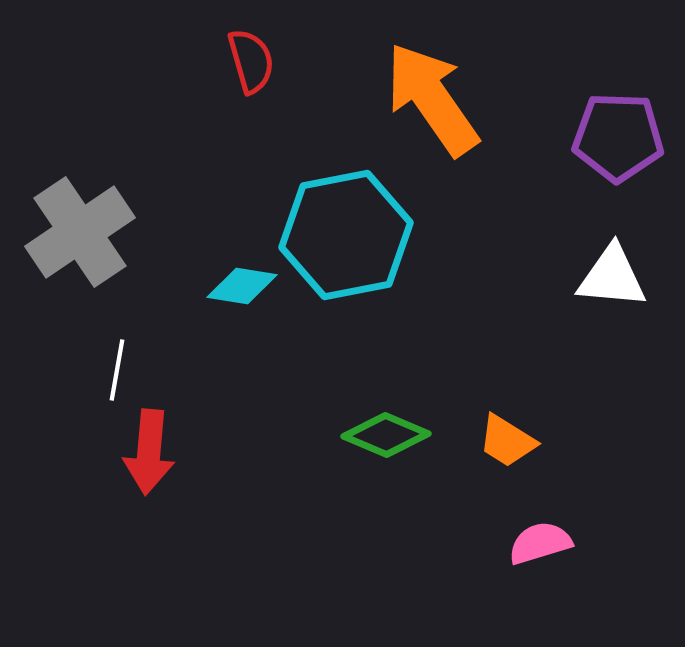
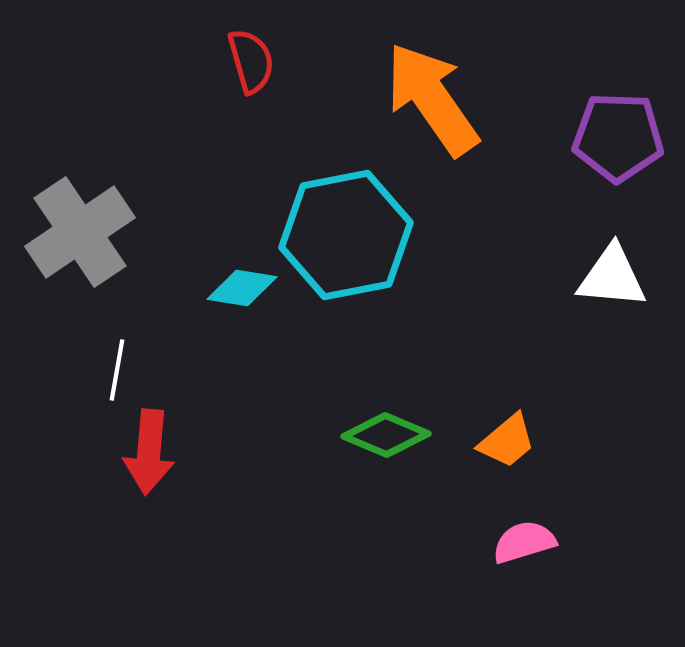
cyan diamond: moved 2 px down
orange trapezoid: rotated 72 degrees counterclockwise
pink semicircle: moved 16 px left, 1 px up
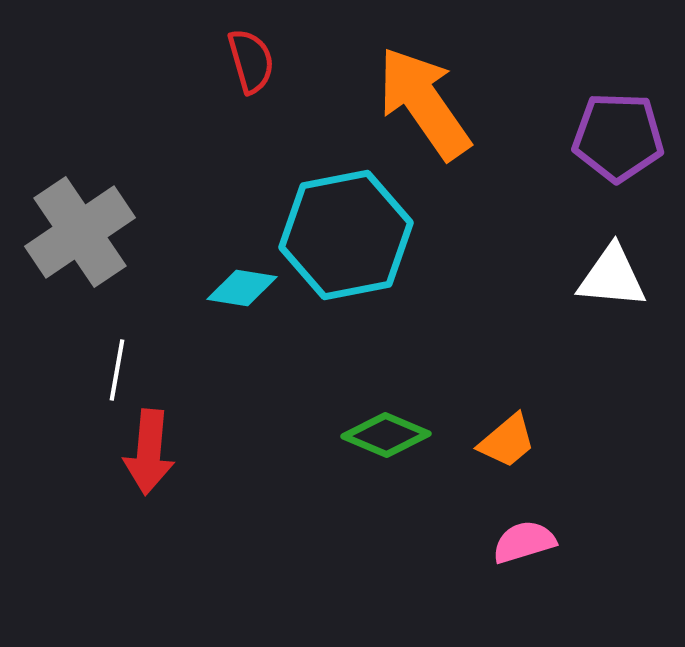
orange arrow: moved 8 px left, 4 px down
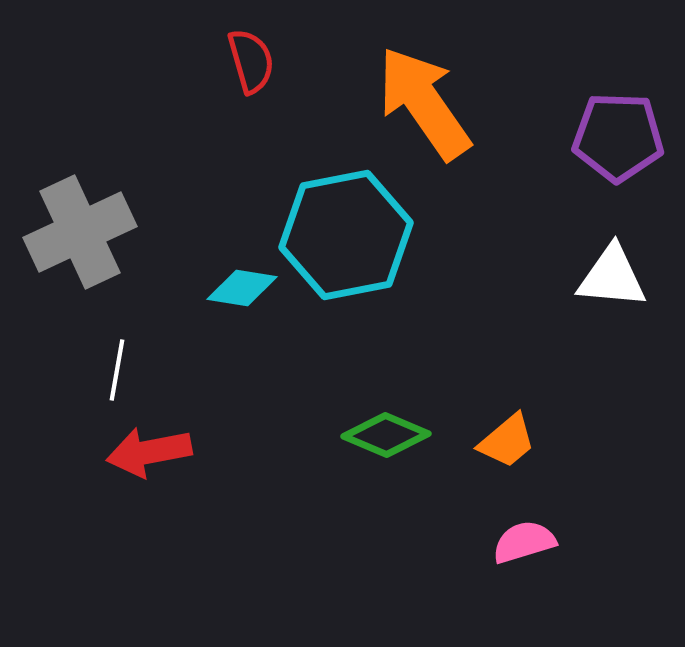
gray cross: rotated 9 degrees clockwise
red arrow: rotated 74 degrees clockwise
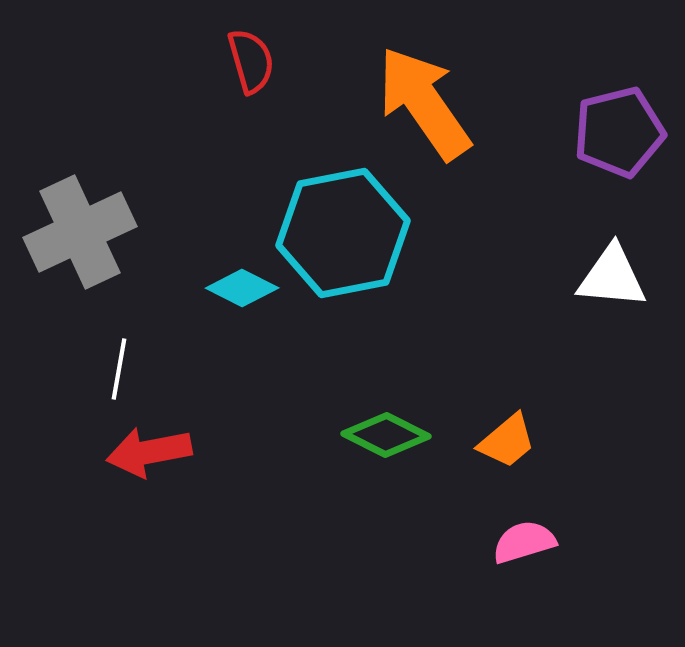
purple pentagon: moved 1 px right, 5 px up; rotated 16 degrees counterclockwise
cyan hexagon: moved 3 px left, 2 px up
cyan diamond: rotated 18 degrees clockwise
white line: moved 2 px right, 1 px up
green diamond: rotated 4 degrees clockwise
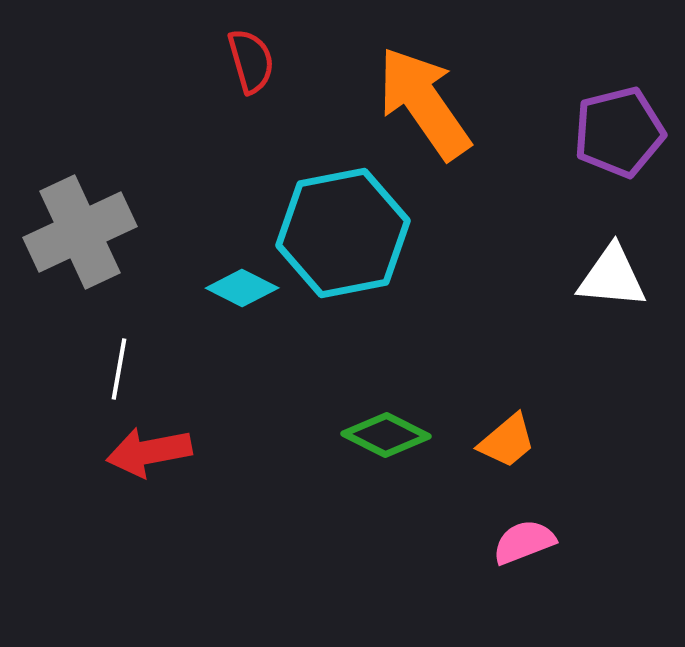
pink semicircle: rotated 4 degrees counterclockwise
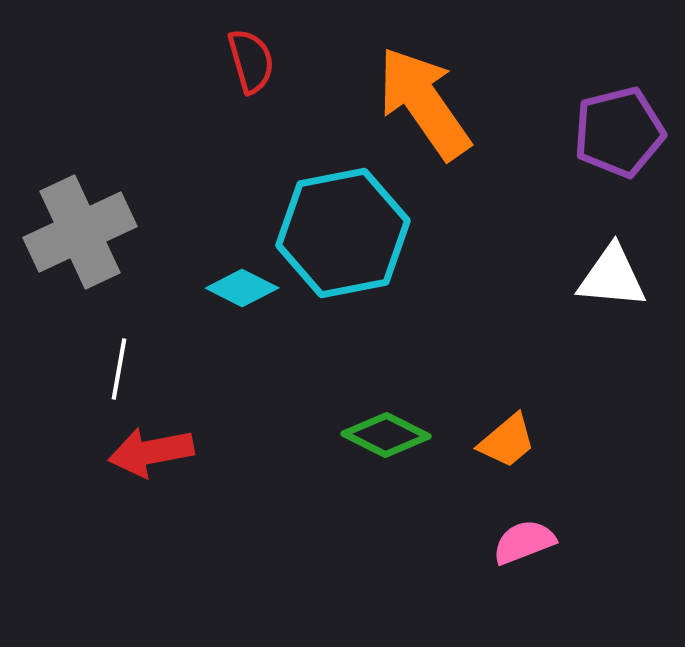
red arrow: moved 2 px right
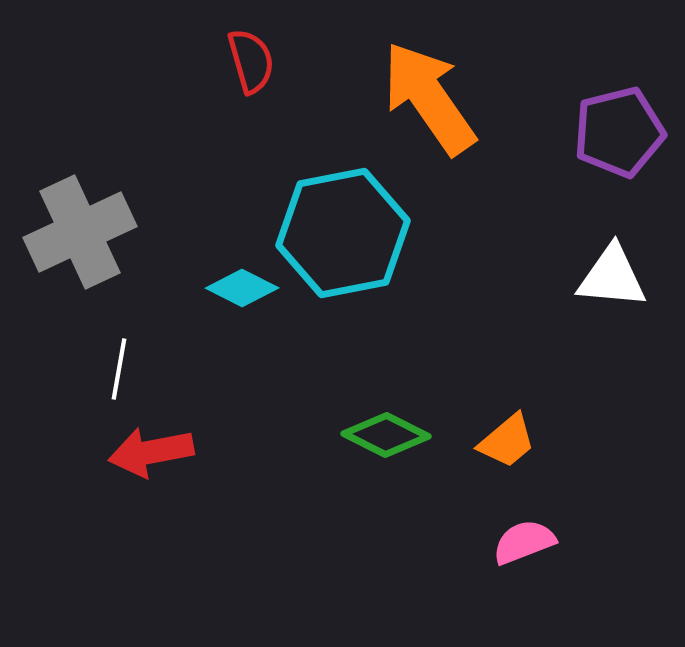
orange arrow: moved 5 px right, 5 px up
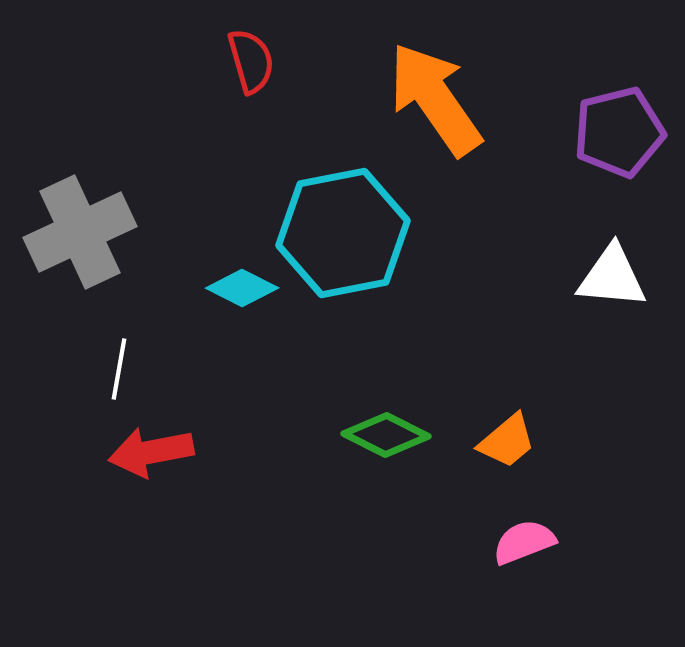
orange arrow: moved 6 px right, 1 px down
